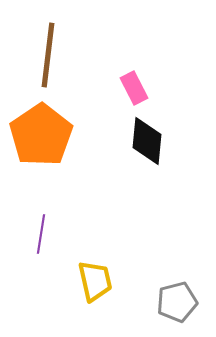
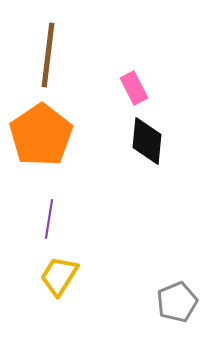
purple line: moved 8 px right, 15 px up
yellow trapezoid: moved 36 px left, 5 px up; rotated 135 degrees counterclockwise
gray pentagon: rotated 9 degrees counterclockwise
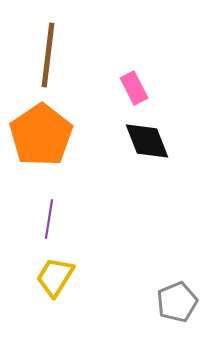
black diamond: rotated 27 degrees counterclockwise
yellow trapezoid: moved 4 px left, 1 px down
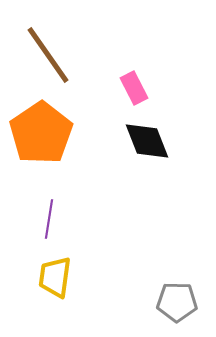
brown line: rotated 42 degrees counterclockwise
orange pentagon: moved 2 px up
yellow trapezoid: rotated 24 degrees counterclockwise
gray pentagon: rotated 24 degrees clockwise
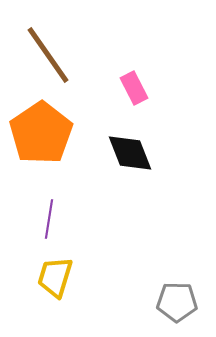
black diamond: moved 17 px left, 12 px down
yellow trapezoid: rotated 9 degrees clockwise
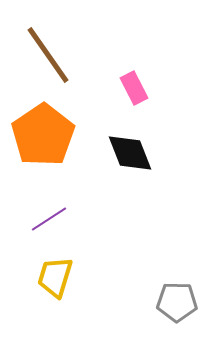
orange pentagon: moved 2 px right, 2 px down
purple line: rotated 48 degrees clockwise
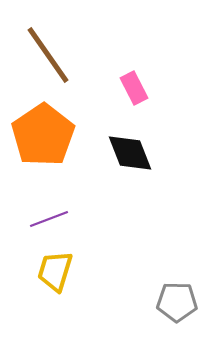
purple line: rotated 12 degrees clockwise
yellow trapezoid: moved 6 px up
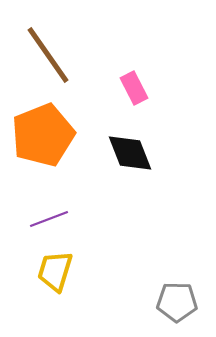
orange pentagon: rotated 12 degrees clockwise
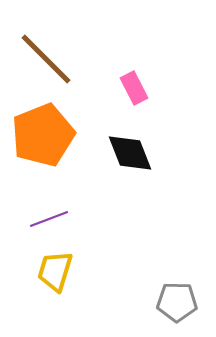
brown line: moved 2 px left, 4 px down; rotated 10 degrees counterclockwise
